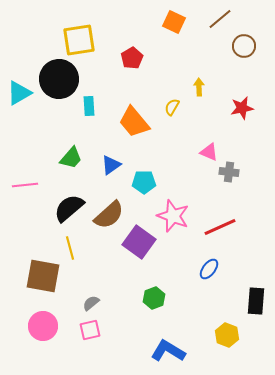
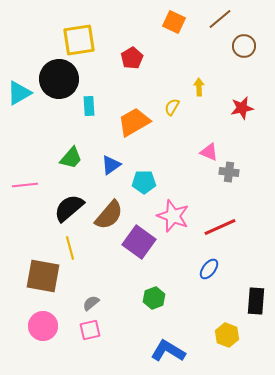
orange trapezoid: rotated 100 degrees clockwise
brown semicircle: rotated 8 degrees counterclockwise
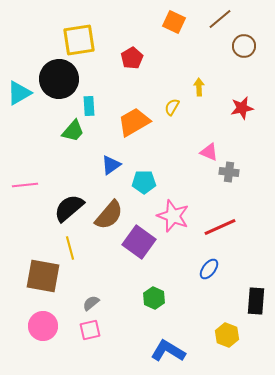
green trapezoid: moved 2 px right, 27 px up
green hexagon: rotated 15 degrees counterclockwise
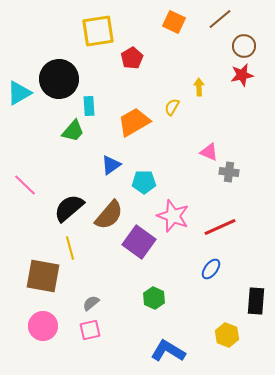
yellow square: moved 19 px right, 9 px up
red star: moved 33 px up
pink line: rotated 50 degrees clockwise
blue ellipse: moved 2 px right
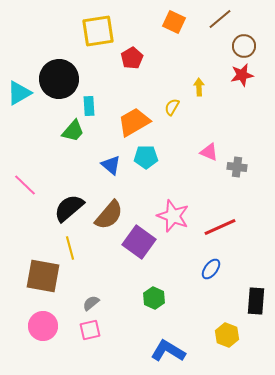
blue triangle: rotated 45 degrees counterclockwise
gray cross: moved 8 px right, 5 px up
cyan pentagon: moved 2 px right, 25 px up
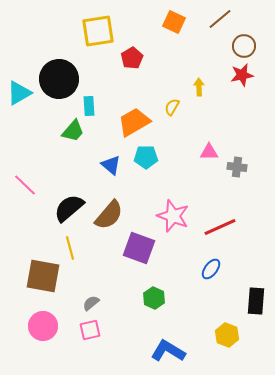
pink triangle: rotated 24 degrees counterclockwise
purple square: moved 6 px down; rotated 16 degrees counterclockwise
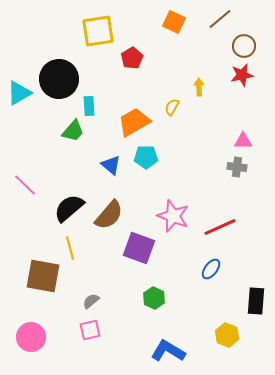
pink triangle: moved 34 px right, 11 px up
gray semicircle: moved 2 px up
pink circle: moved 12 px left, 11 px down
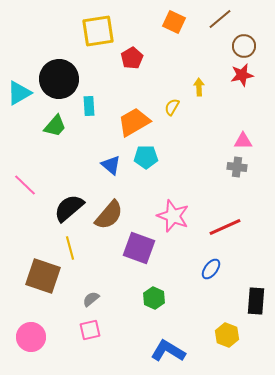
green trapezoid: moved 18 px left, 5 px up
red line: moved 5 px right
brown square: rotated 9 degrees clockwise
gray semicircle: moved 2 px up
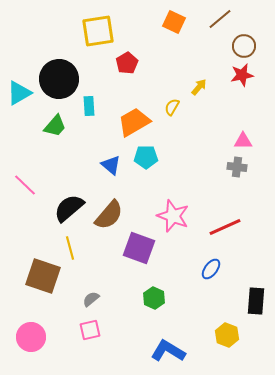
red pentagon: moved 5 px left, 5 px down
yellow arrow: rotated 42 degrees clockwise
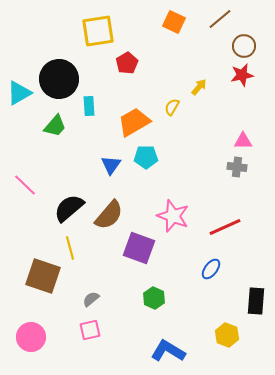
blue triangle: rotated 25 degrees clockwise
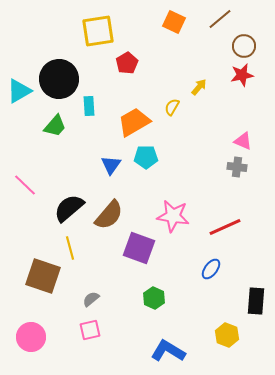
cyan triangle: moved 2 px up
pink triangle: rotated 24 degrees clockwise
pink star: rotated 12 degrees counterclockwise
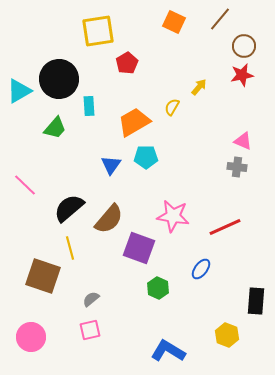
brown line: rotated 10 degrees counterclockwise
green trapezoid: moved 2 px down
brown semicircle: moved 4 px down
blue ellipse: moved 10 px left
green hexagon: moved 4 px right, 10 px up
